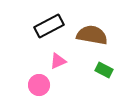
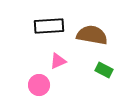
black rectangle: rotated 24 degrees clockwise
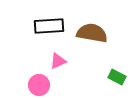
brown semicircle: moved 2 px up
green rectangle: moved 13 px right, 7 px down
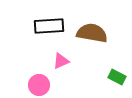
pink triangle: moved 3 px right
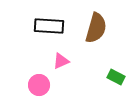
black rectangle: rotated 8 degrees clockwise
brown semicircle: moved 4 px right, 5 px up; rotated 96 degrees clockwise
green rectangle: moved 1 px left
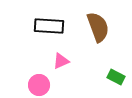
brown semicircle: moved 2 px right, 1 px up; rotated 36 degrees counterclockwise
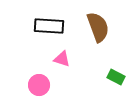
pink triangle: moved 1 px right, 2 px up; rotated 42 degrees clockwise
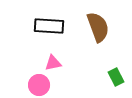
pink triangle: moved 9 px left, 4 px down; rotated 30 degrees counterclockwise
green rectangle: rotated 36 degrees clockwise
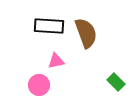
brown semicircle: moved 12 px left, 6 px down
pink triangle: moved 3 px right, 2 px up
green rectangle: moved 5 px down; rotated 18 degrees counterclockwise
